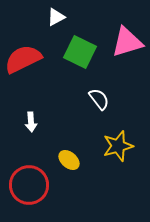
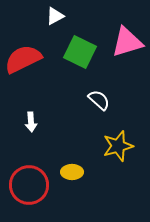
white triangle: moved 1 px left, 1 px up
white semicircle: moved 1 px down; rotated 10 degrees counterclockwise
yellow ellipse: moved 3 px right, 12 px down; rotated 40 degrees counterclockwise
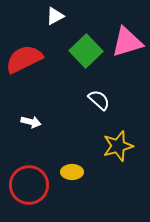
green square: moved 6 px right, 1 px up; rotated 20 degrees clockwise
red semicircle: moved 1 px right
white arrow: rotated 72 degrees counterclockwise
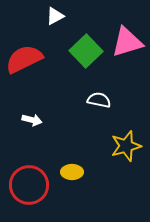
white semicircle: rotated 30 degrees counterclockwise
white arrow: moved 1 px right, 2 px up
yellow star: moved 8 px right
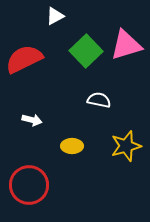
pink triangle: moved 1 px left, 3 px down
yellow ellipse: moved 26 px up
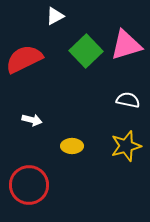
white semicircle: moved 29 px right
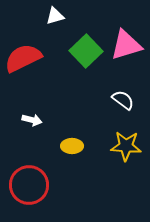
white triangle: rotated 12 degrees clockwise
red semicircle: moved 1 px left, 1 px up
white semicircle: moved 5 px left; rotated 25 degrees clockwise
yellow star: rotated 20 degrees clockwise
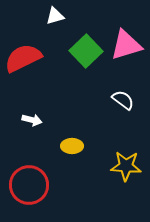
yellow star: moved 20 px down
